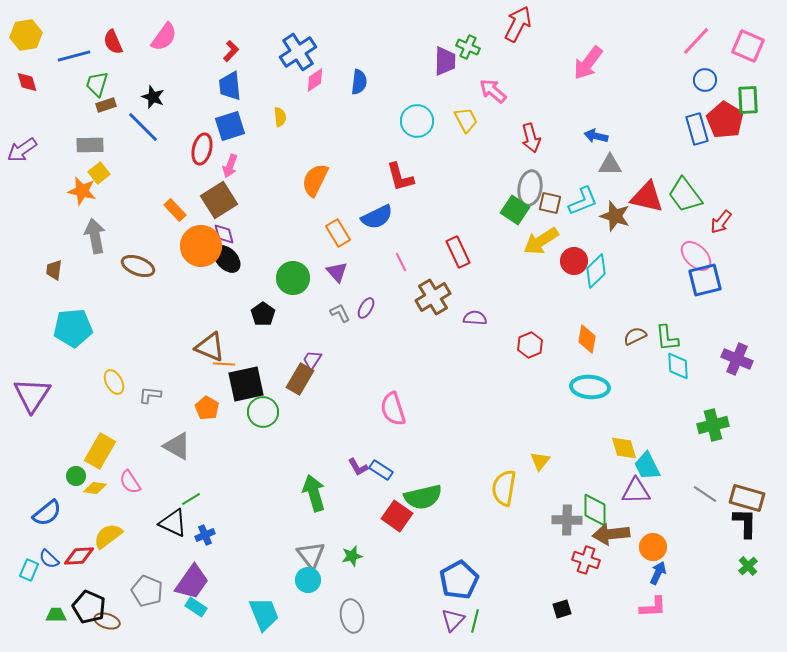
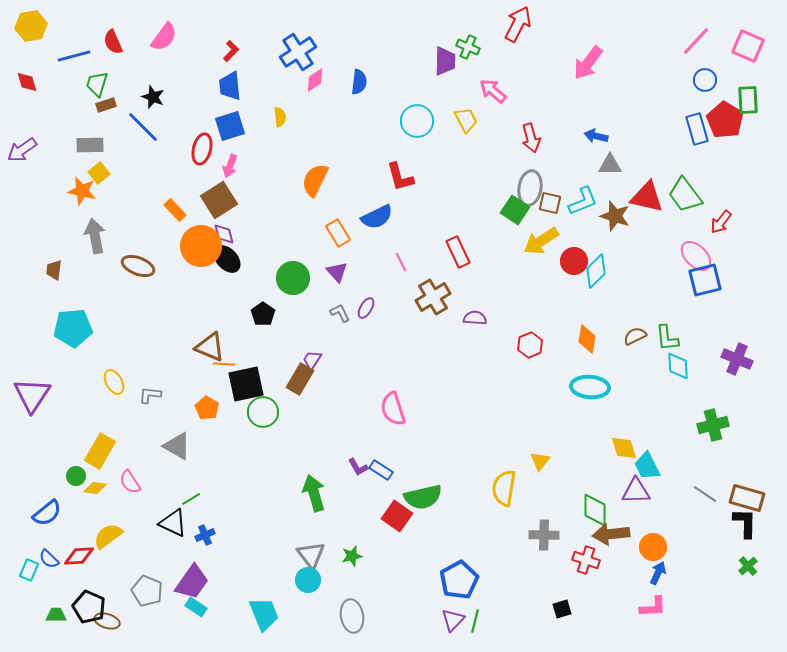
yellow hexagon at (26, 35): moved 5 px right, 9 px up
gray cross at (567, 520): moved 23 px left, 15 px down
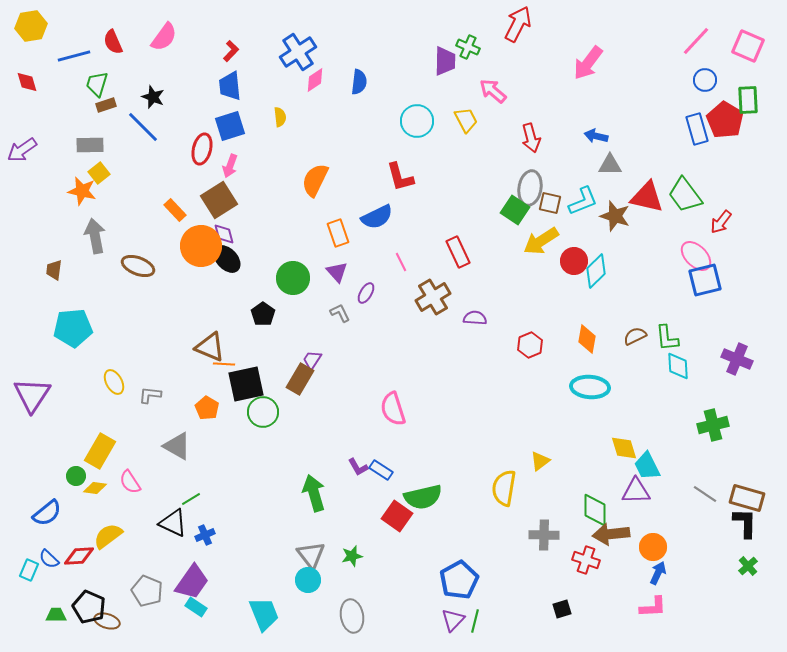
orange rectangle at (338, 233): rotated 12 degrees clockwise
purple ellipse at (366, 308): moved 15 px up
yellow triangle at (540, 461): rotated 15 degrees clockwise
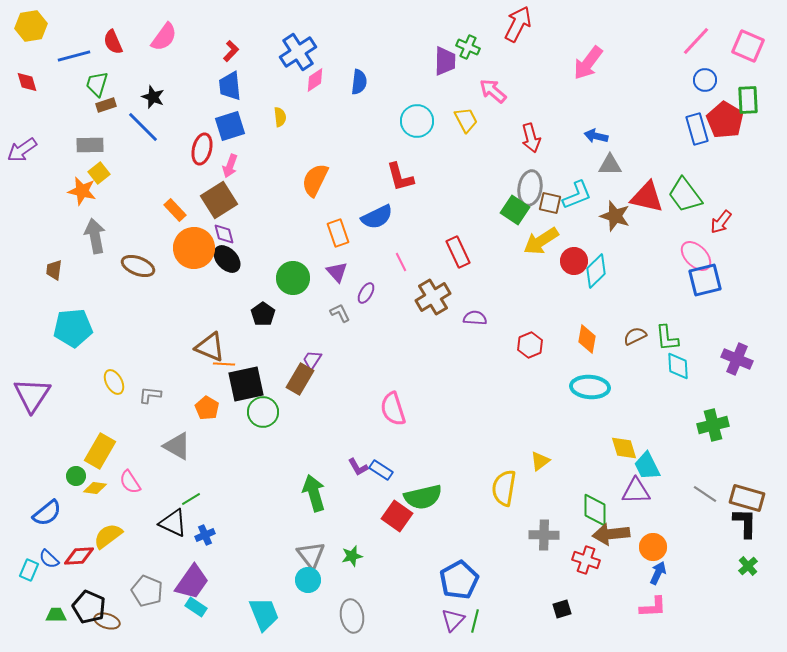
cyan L-shape at (583, 201): moved 6 px left, 6 px up
orange circle at (201, 246): moved 7 px left, 2 px down
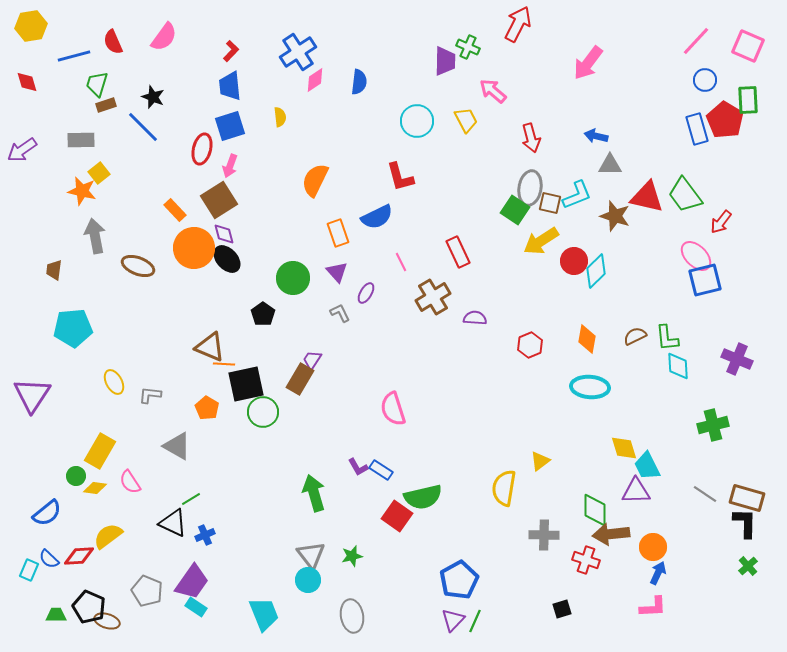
gray rectangle at (90, 145): moved 9 px left, 5 px up
green line at (475, 621): rotated 10 degrees clockwise
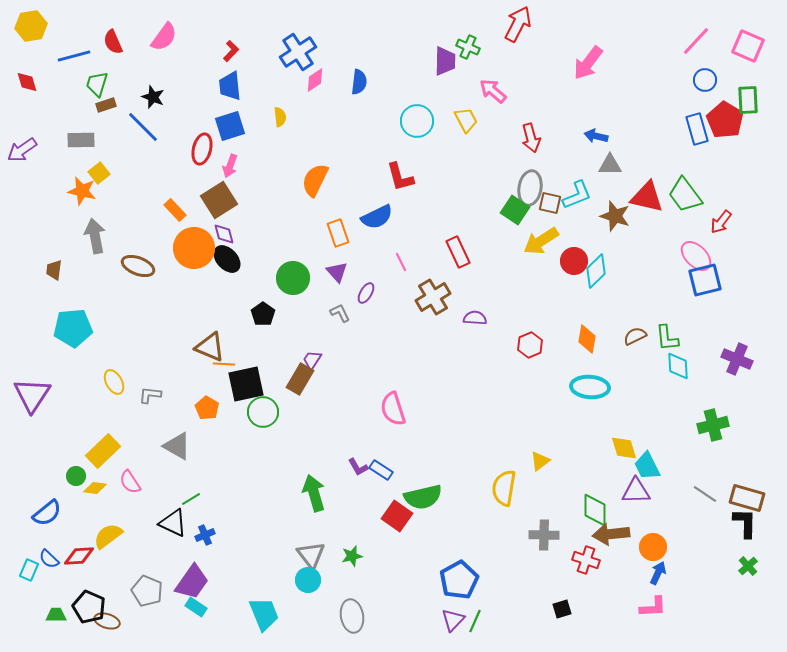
yellow rectangle at (100, 451): moved 3 px right; rotated 16 degrees clockwise
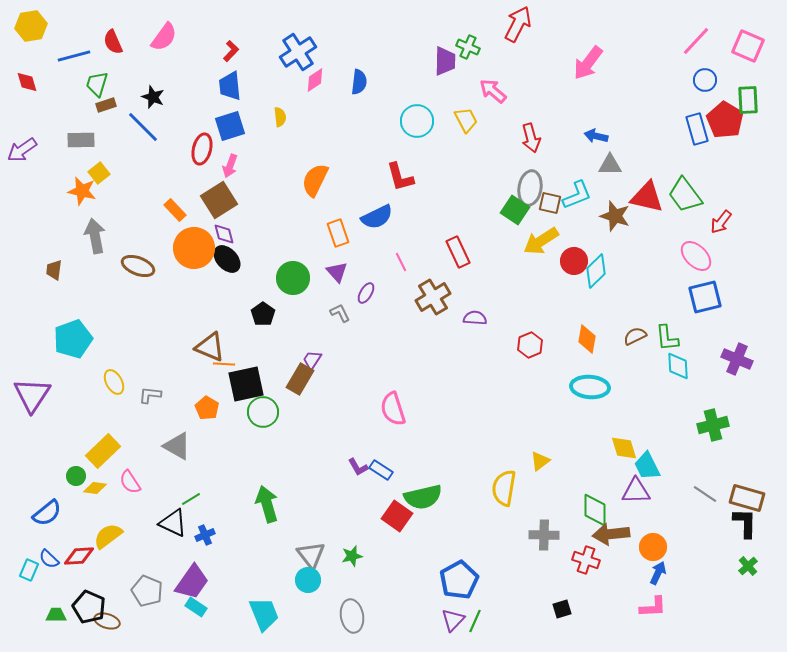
blue square at (705, 280): moved 17 px down
cyan pentagon at (73, 328): moved 11 px down; rotated 15 degrees counterclockwise
green arrow at (314, 493): moved 47 px left, 11 px down
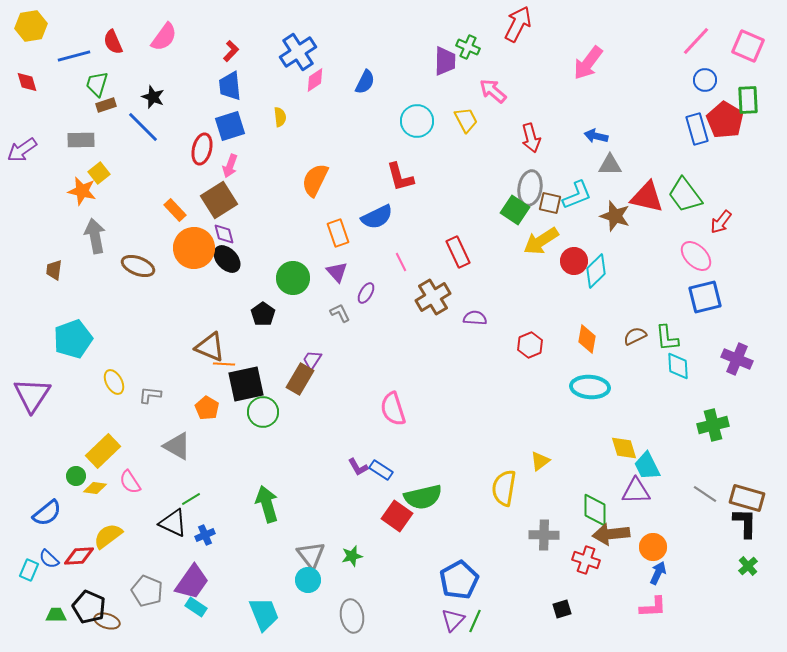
blue semicircle at (359, 82): moved 6 px right; rotated 20 degrees clockwise
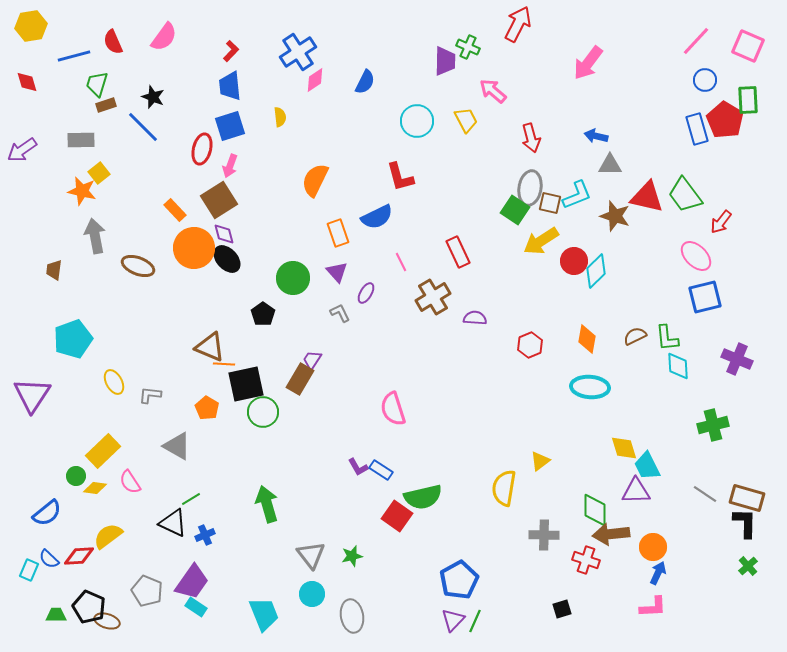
cyan circle at (308, 580): moved 4 px right, 14 px down
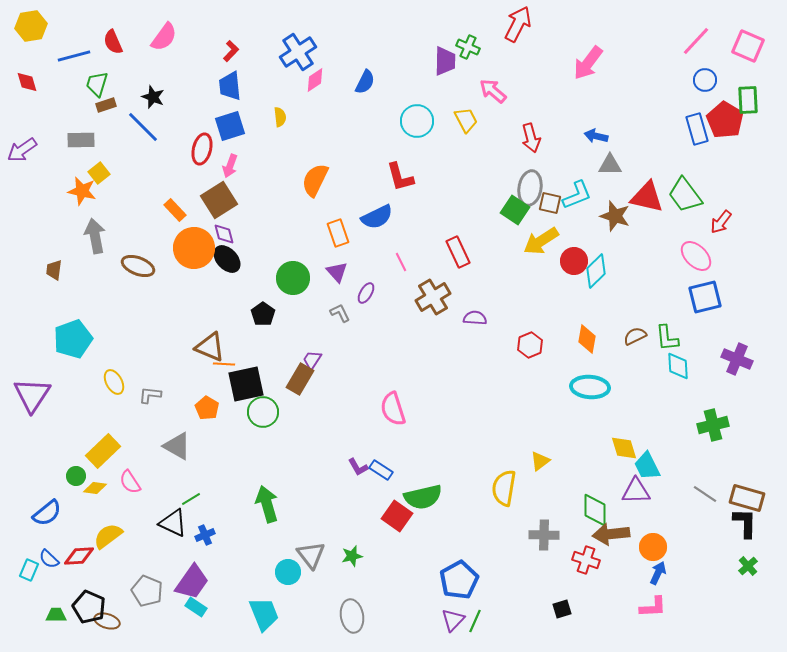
cyan circle at (312, 594): moved 24 px left, 22 px up
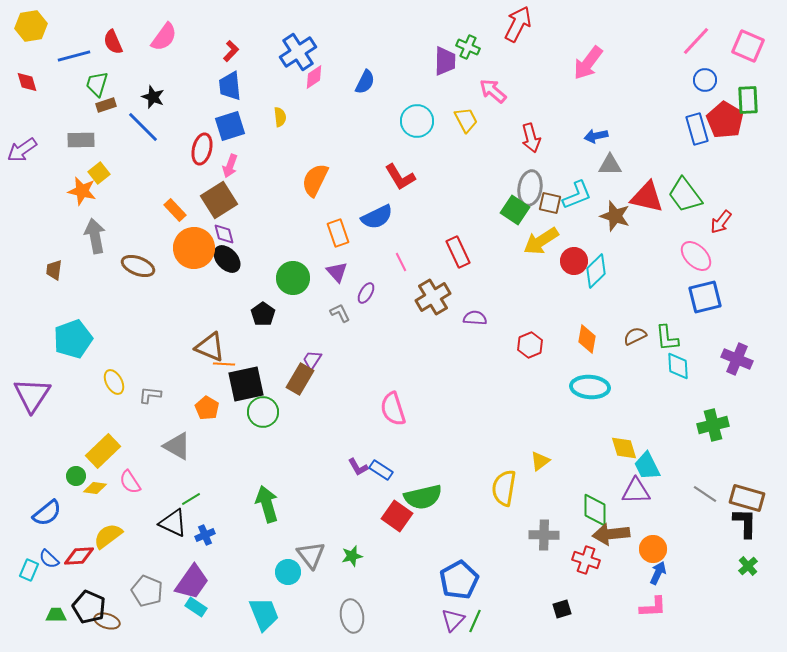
pink diamond at (315, 80): moved 1 px left, 3 px up
blue arrow at (596, 136): rotated 25 degrees counterclockwise
red L-shape at (400, 177): rotated 16 degrees counterclockwise
orange circle at (653, 547): moved 2 px down
